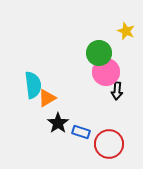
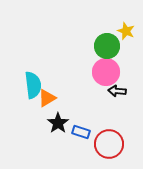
green circle: moved 8 px right, 7 px up
black arrow: rotated 90 degrees clockwise
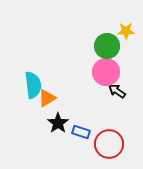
yellow star: rotated 24 degrees counterclockwise
black arrow: rotated 30 degrees clockwise
